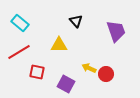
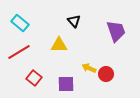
black triangle: moved 2 px left
red square: moved 3 px left, 6 px down; rotated 28 degrees clockwise
purple square: rotated 30 degrees counterclockwise
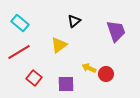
black triangle: rotated 32 degrees clockwise
yellow triangle: rotated 36 degrees counterclockwise
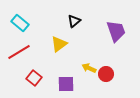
yellow triangle: moved 1 px up
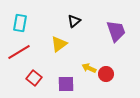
cyan rectangle: rotated 60 degrees clockwise
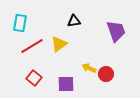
black triangle: rotated 32 degrees clockwise
red line: moved 13 px right, 6 px up
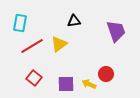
yellow arrow: moved 16 px down
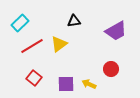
cyan rectangle: rotated 36 degrees clockwise
purple trapezoid: rotated 80 degrees clockwise
red circle: moved 5 px right, 5 px up
